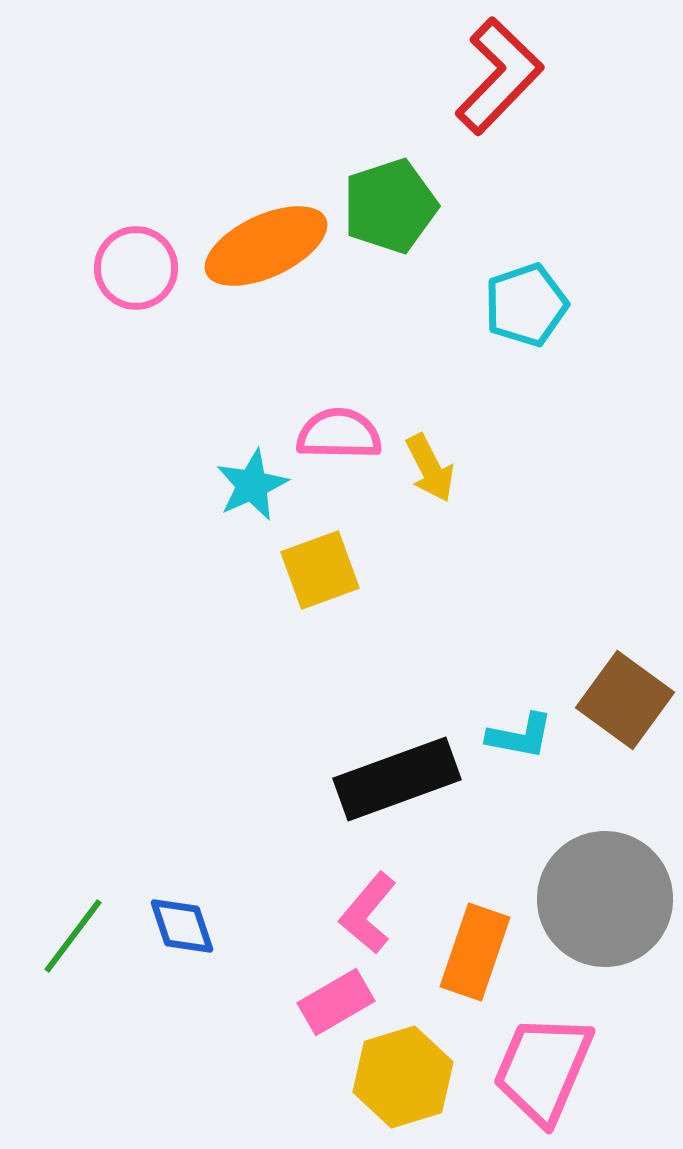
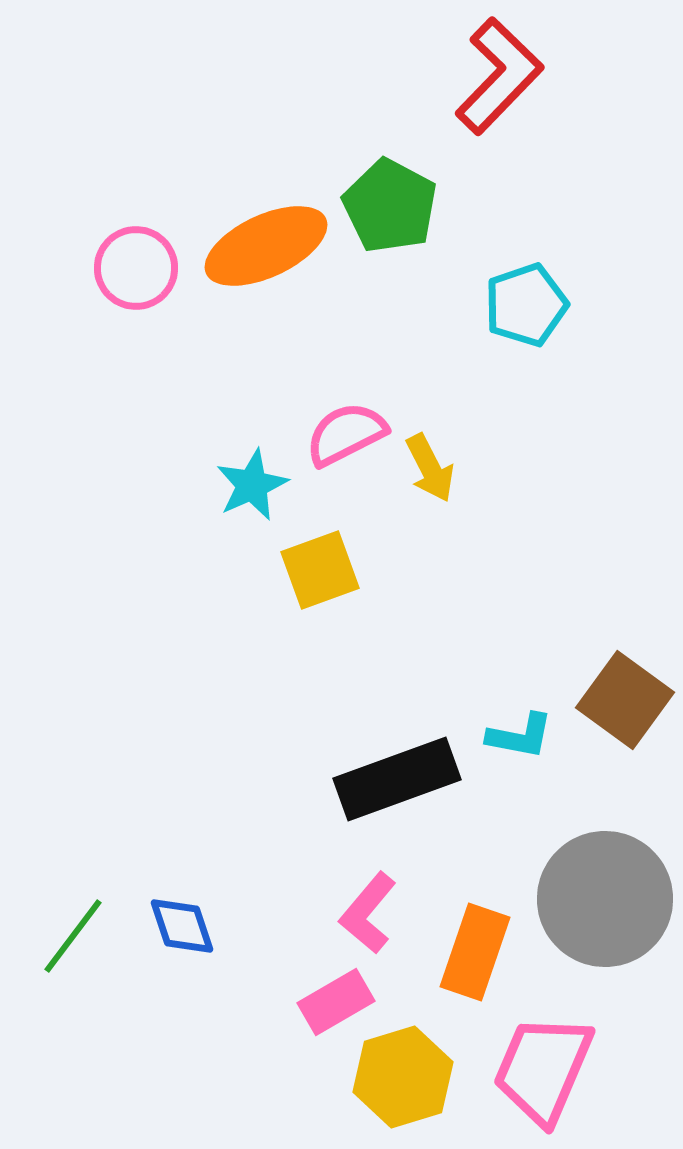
green pentagon: rotated 26 degrees counterclockwise
pink semicircle: moved 7 px right; rotated 28 degrees counterclockwise
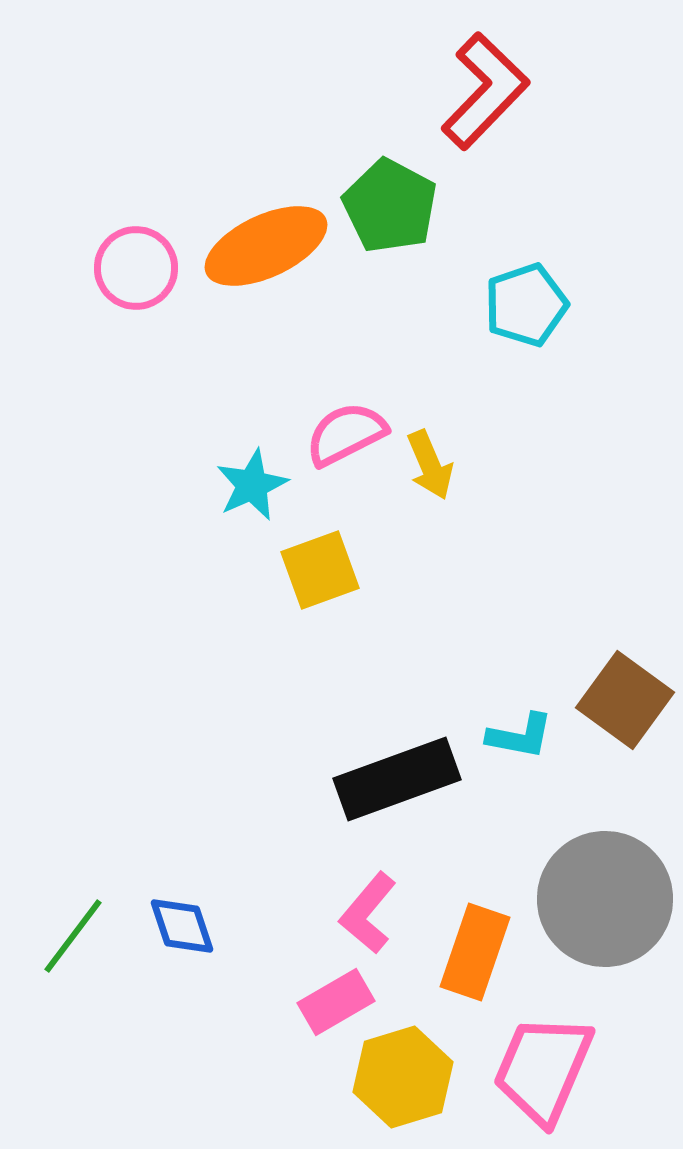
red L-shape: moved 14 px left, 15 px down
yellow arrow: moved 3 px up; rotated 4 degrees clockwise
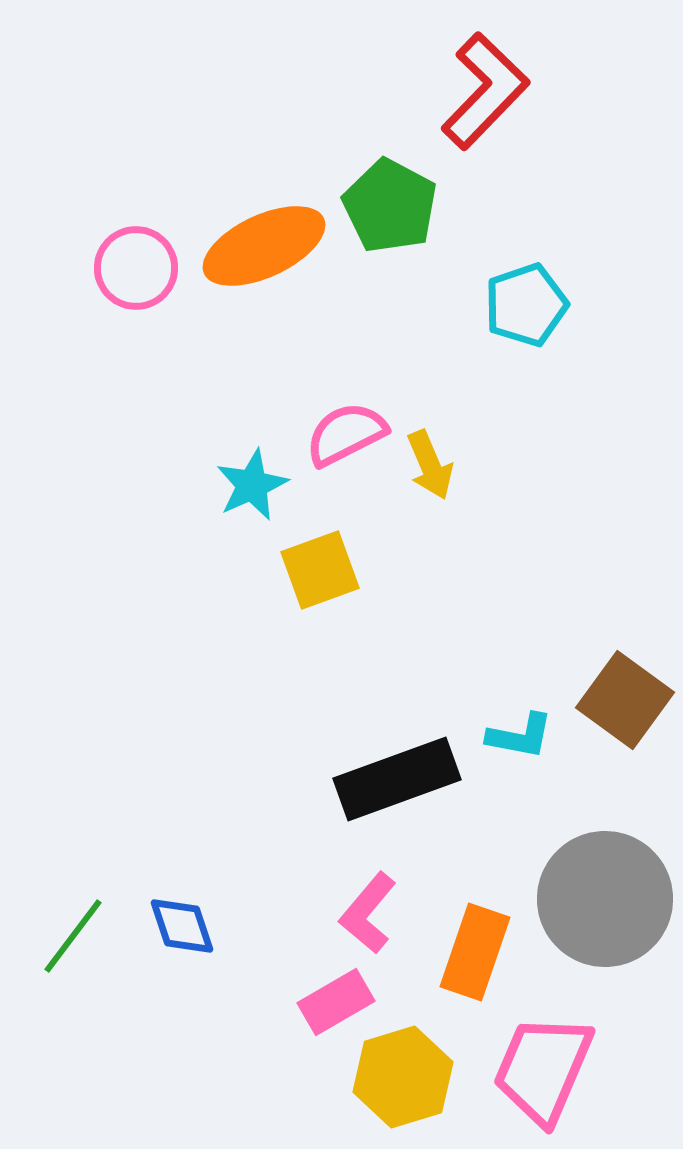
orange ellipse: moved 2 px left
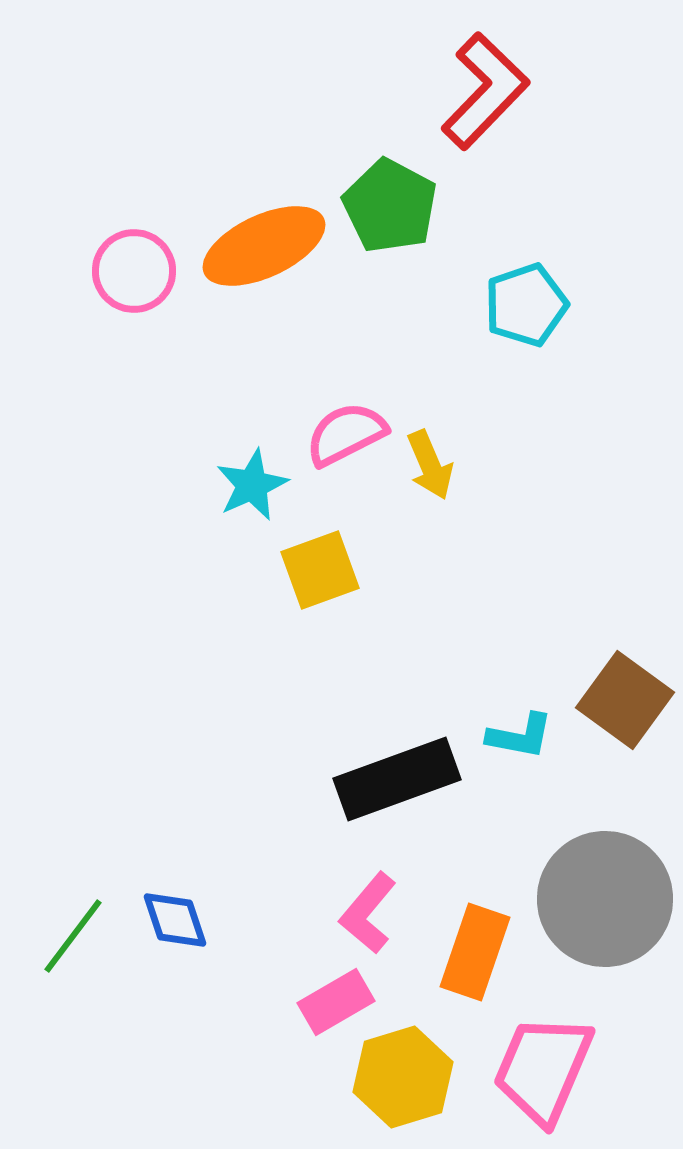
pink circle: moved 2 px left, 3 px down
blue diamond: moved 7 px left, 6 px up
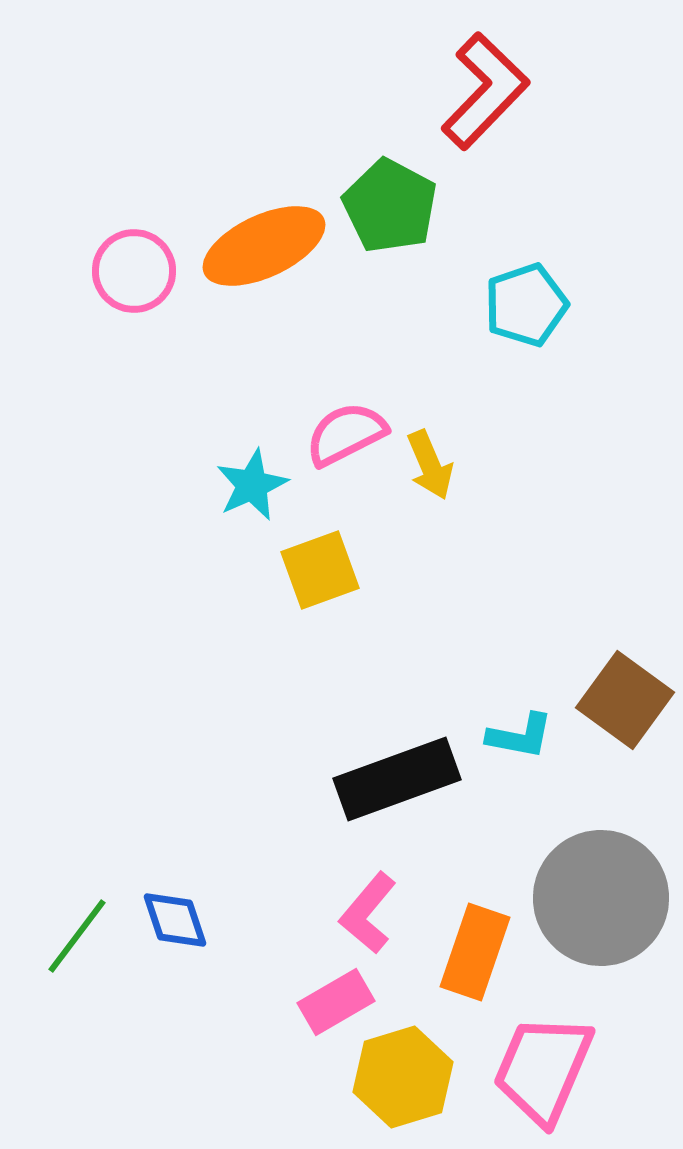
gray circle: moved 4 px left, 1 px up
green line: moved 4 px right
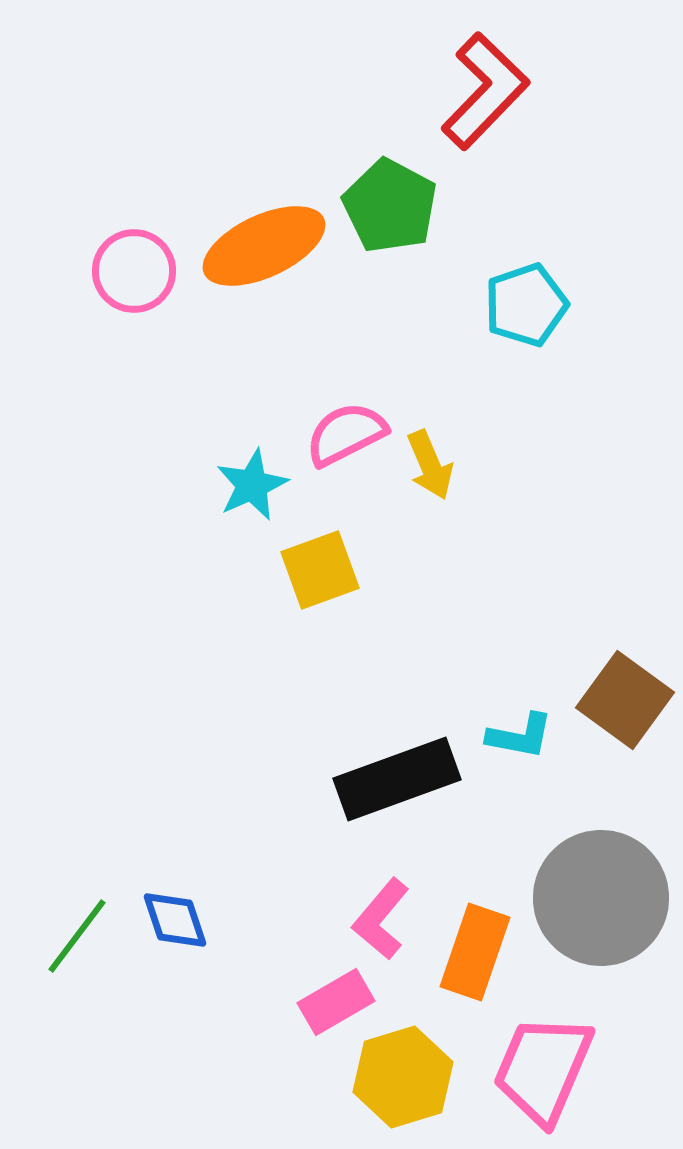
pink L-shape: moved 13 px right, 6 px down
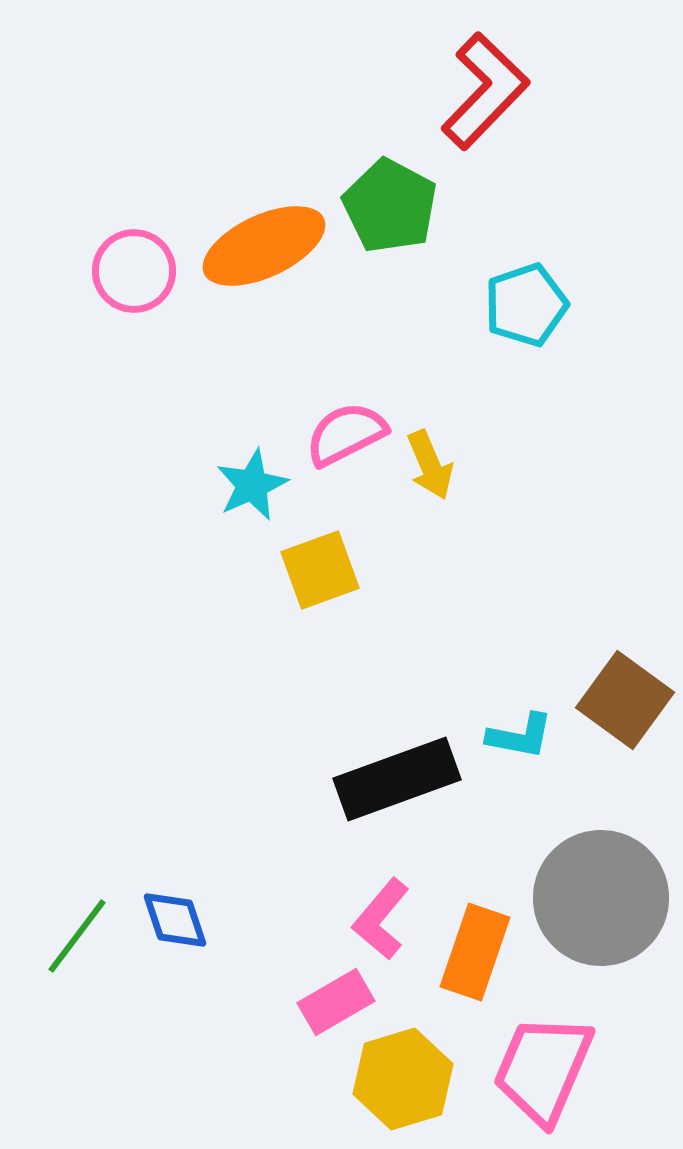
yellow hexagon: moved 2 px down
